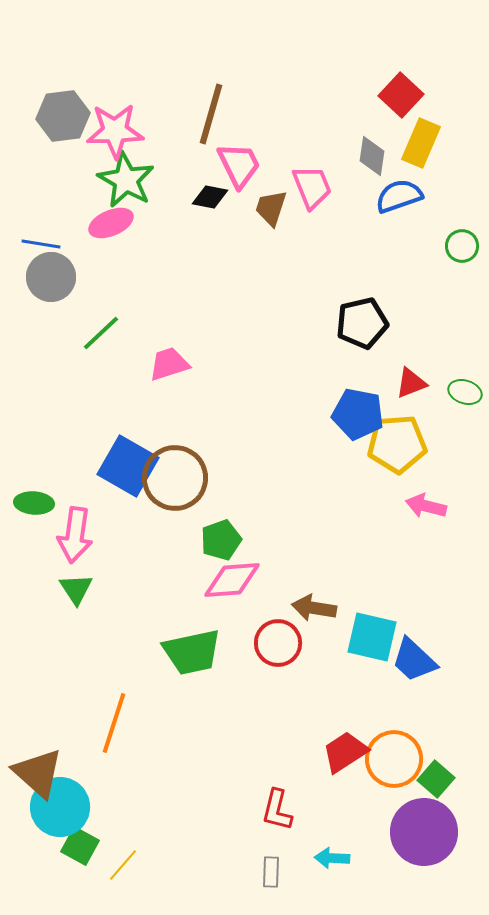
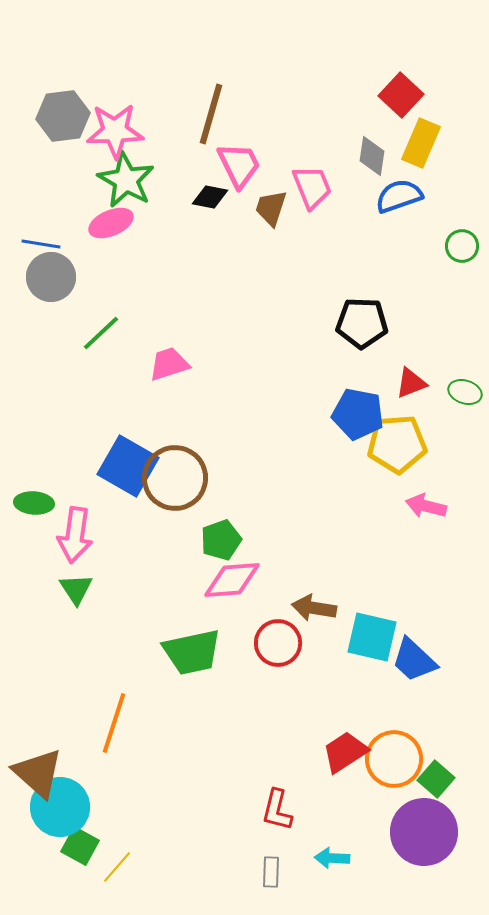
black pentagon at (362, 323): rotated 15 degrees clockwise
yellow line at (123, 865): moved 6 px left, 2 px down
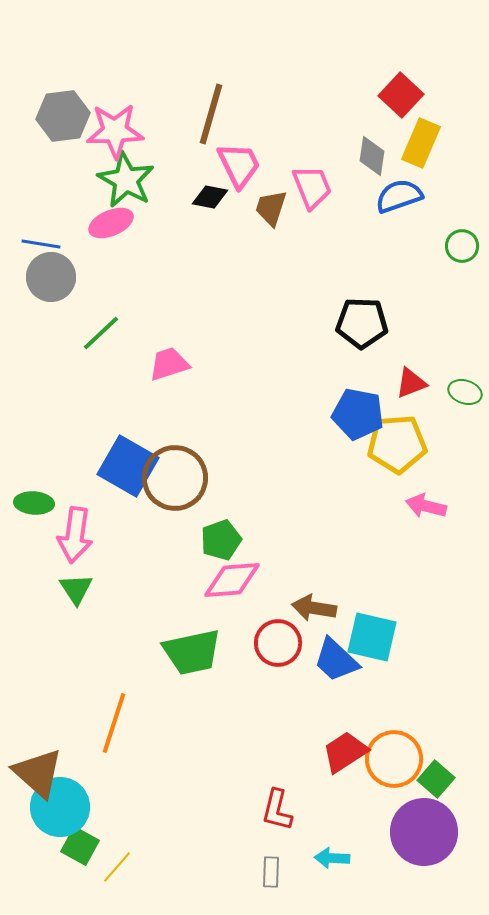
blue trapezoid at (414, 660): moved 78 px left
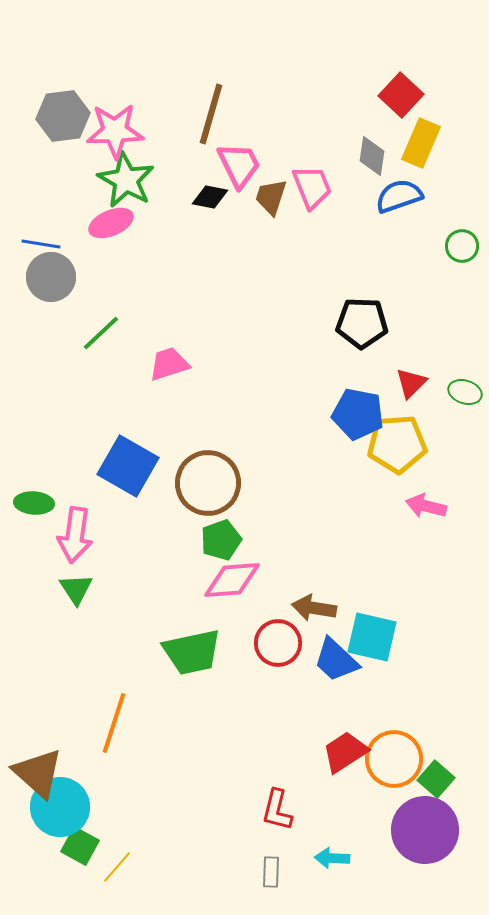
brown trapezoid at (271, 208): moved 11 px up
red triangle at (411, 383): rotated 24 degrees counterclockwise
brown circle at (175, 478): moved 33 px right, 5 px down
purple circle at (424, 832): moved 1 px right, 2 px up
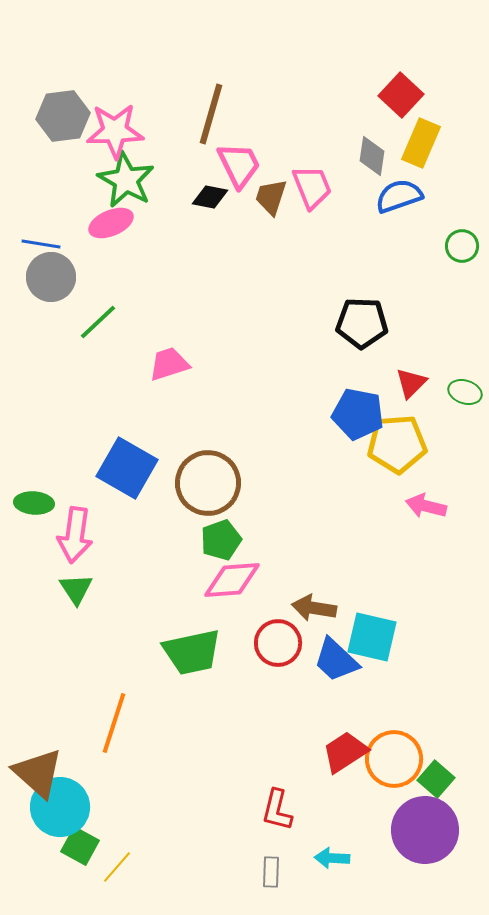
green line at (101, 333): moved 3 px left, 11 px up
blue square at (128, 466): moved 1 px left, 2 px down
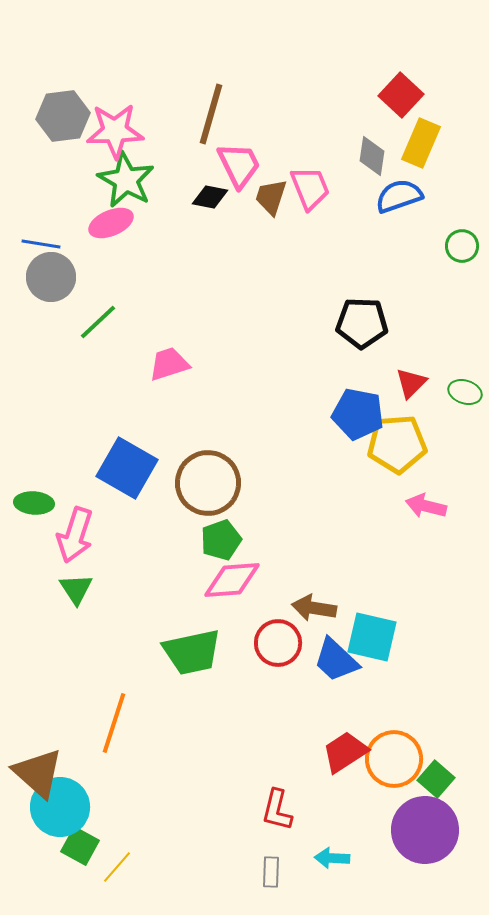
pink trapezoid at (312, 187): moved 2 px left, 1 px down
pink arrow at (75, 535): rotated 10 degrees clockwise
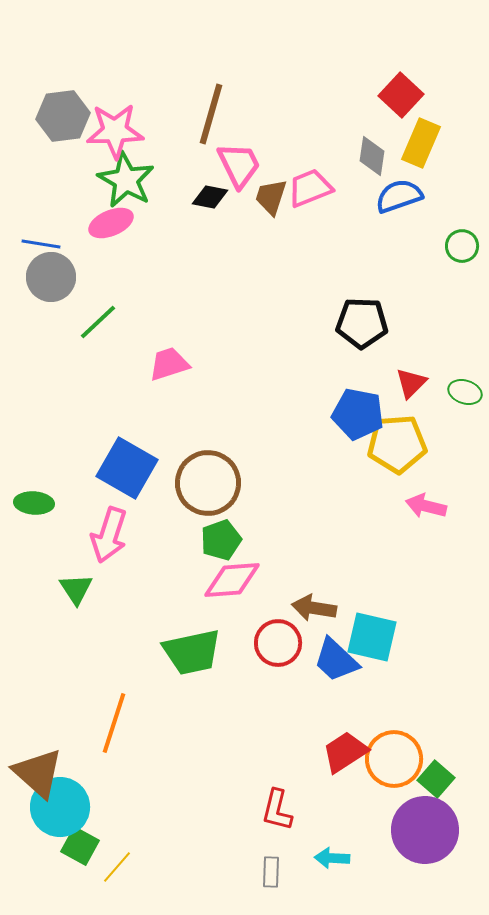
pink trapezoid at (310, 188): rotated 90 degrees counterclockwise
pink arrow at (75, 535): moved 34 px right
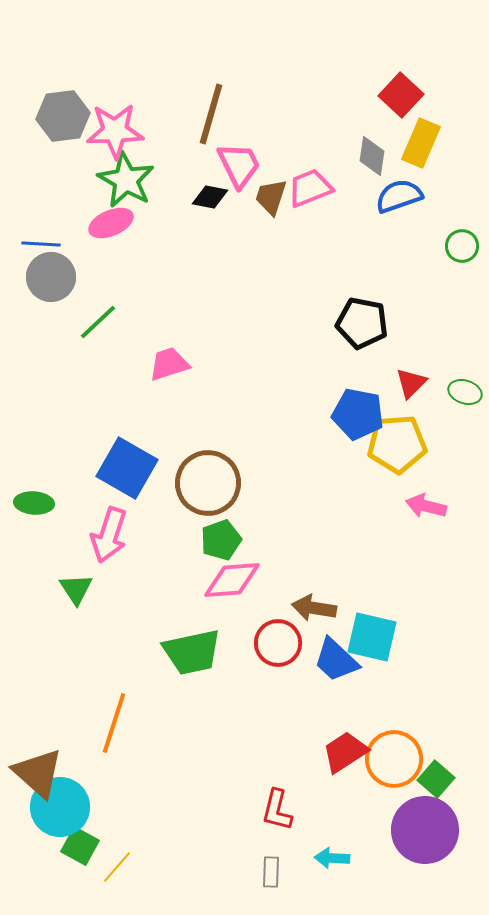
blue line at (41, 244): rotated 6 degrees counterclockwise
black pentagon at (362, 323): rotated 9 degrees clockwise
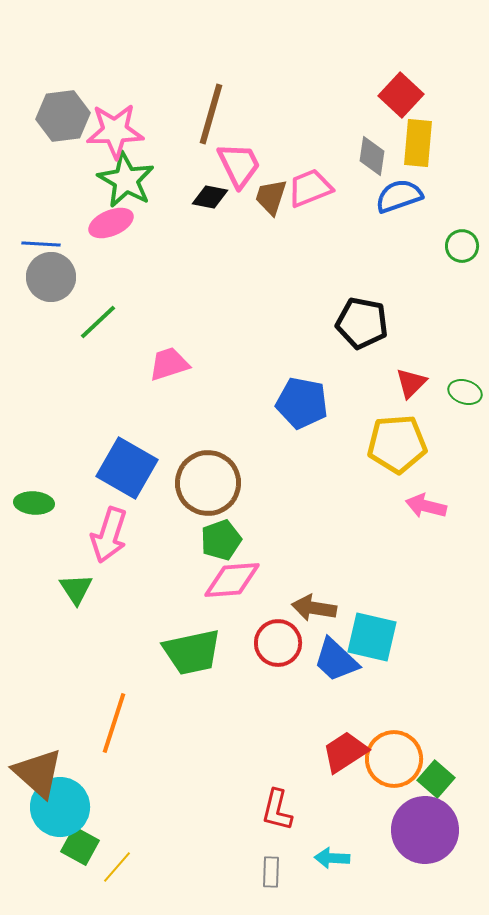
yellow rectangle at (421, 143): moved 3 px left; rotated 18 degrees counterclockwise
blue pentagon at (358, 414): moved 56 px left, 11 px up
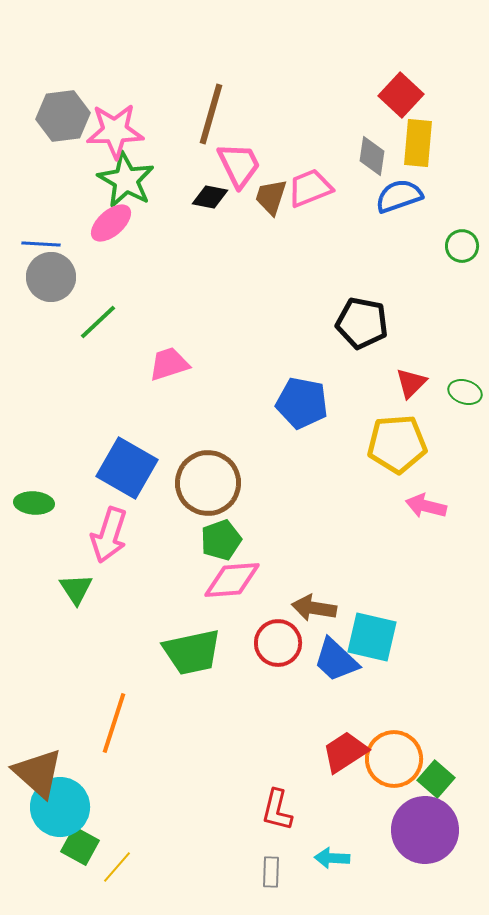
pink ellipse at (111, 223): rotated 18 degrees counterclockwise
